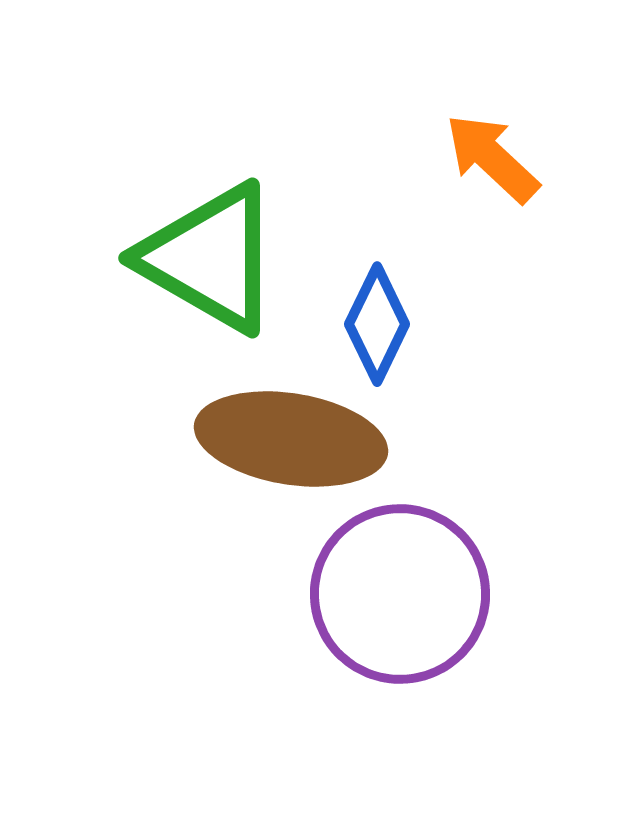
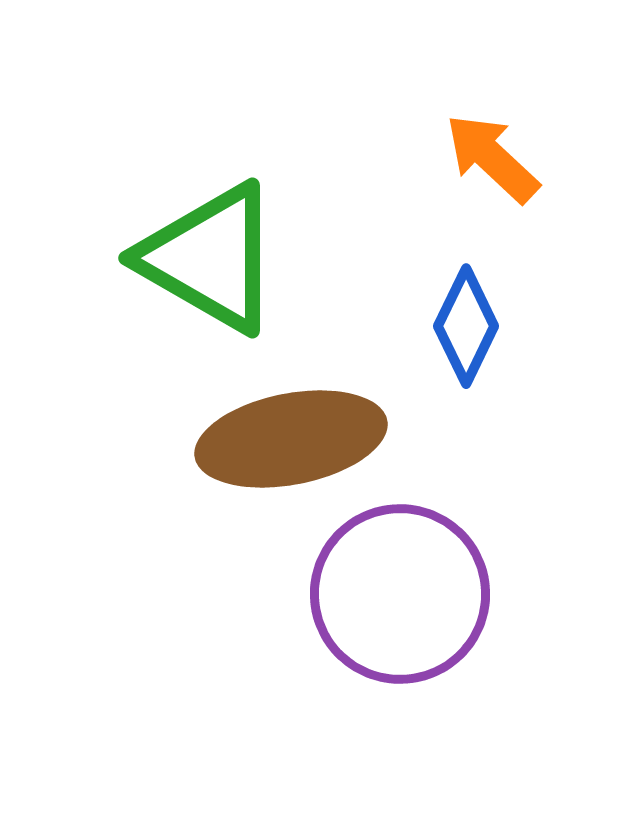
blue diamond: moved 89 px right, 2 px down
brown ellipse: rotated 20 degrees counterclockwise
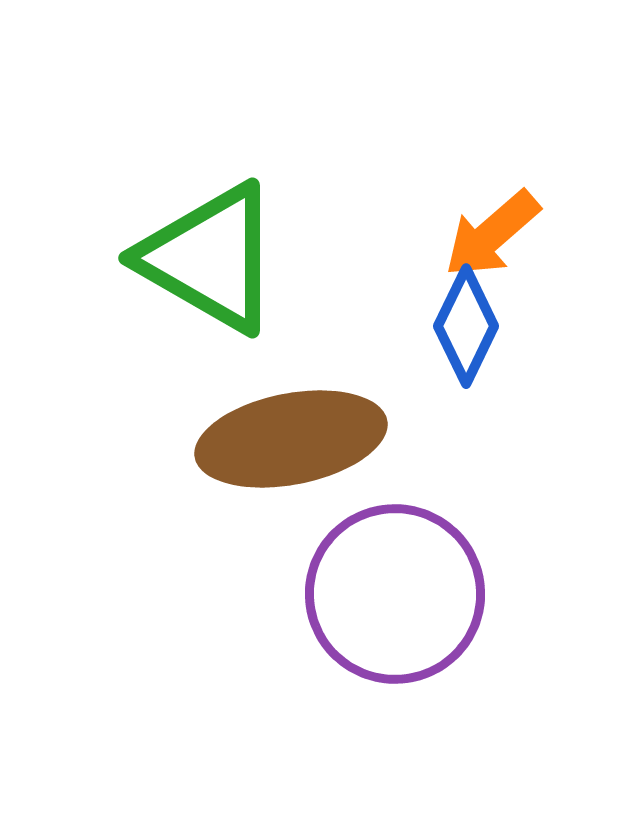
orange arrow: moved 76 px down; rotated 84 degrees counterclockwise
purple circle: moved 5 px left
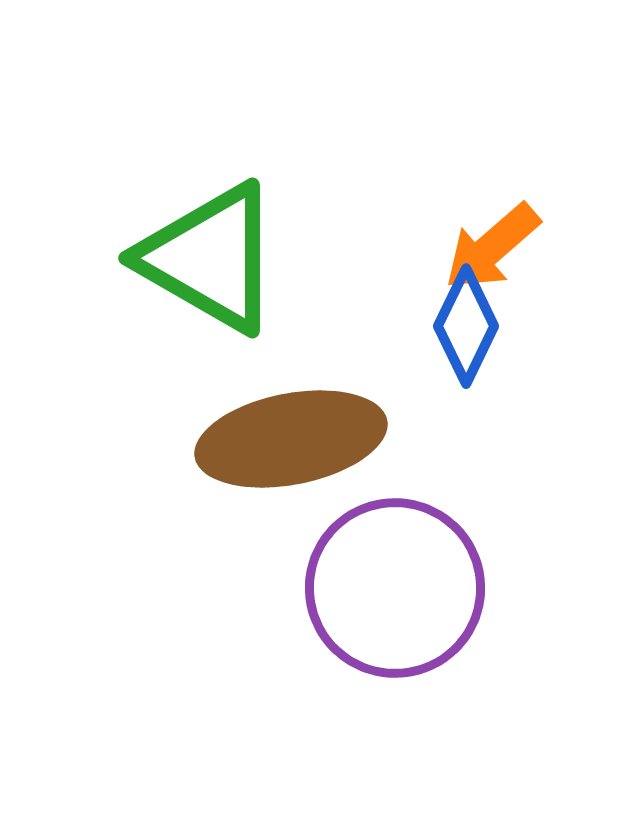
orange arrow: moved 13 px down
purple circle: moved 6 px up
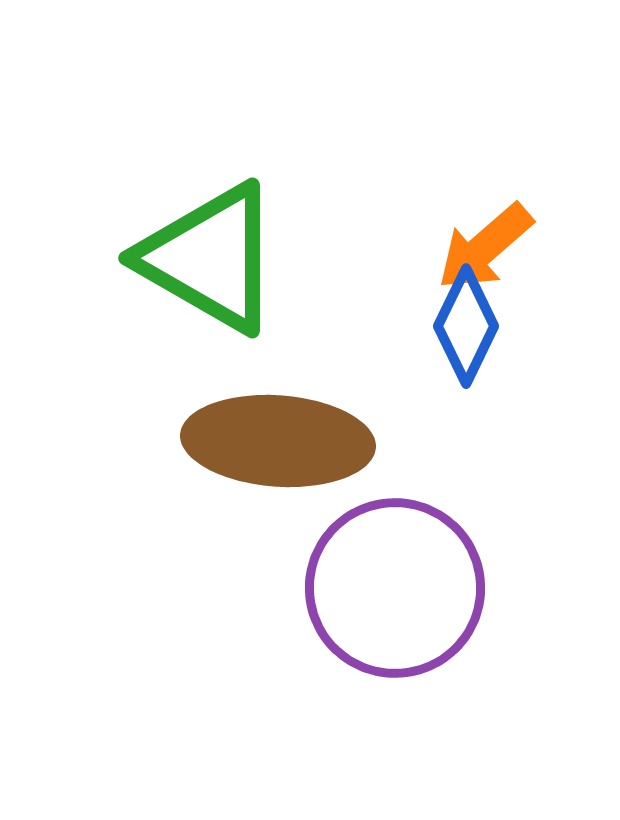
orange arrow: moved 7 px left
brown ellipse: moved 13 px left, 2 px down; rotated 15 degrees clockwise
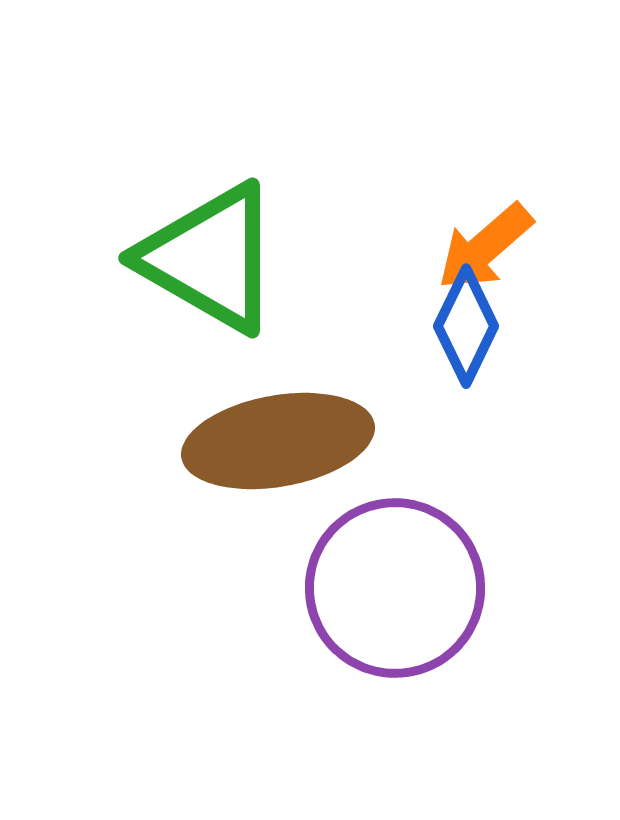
brown ellipse: rotated 14 degrees counterclockwise
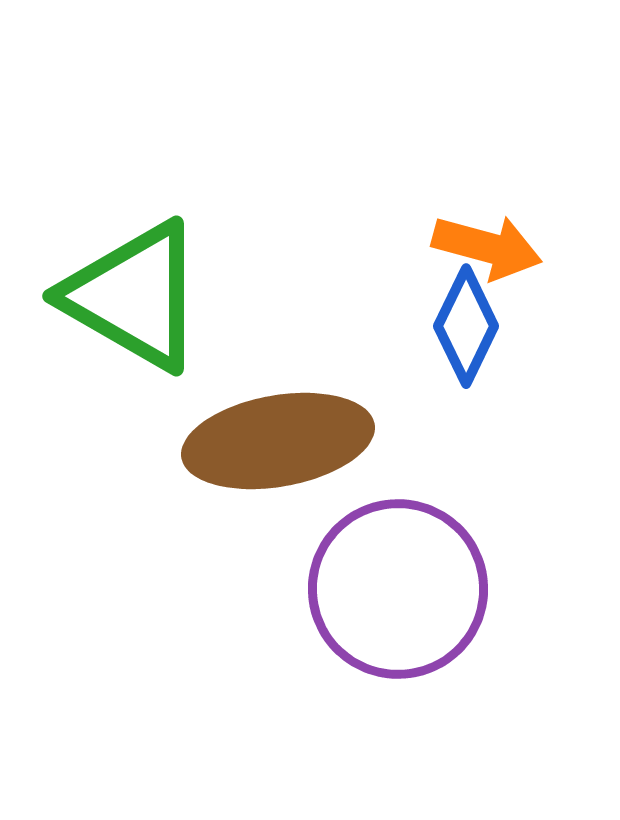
orange arrow: moved 2 px right; rotated 124 degrees counterclockwise
green triangle: moved 76 px left, 38 px down
purple circle: moved 3 px right, 1 px down
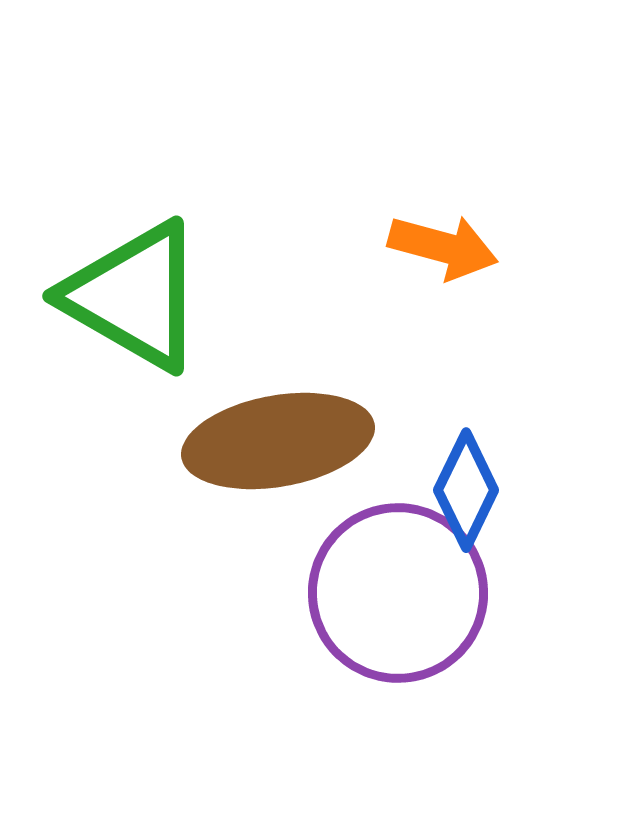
orange arrow: moved 44 px left
blue diamond: moved 164 px down
purple circle: moved 4 px down
